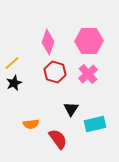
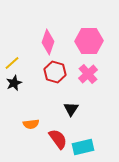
cyan rectangle: moved 12 px left, 23 px down
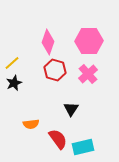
red hexagon: moved 2 px up
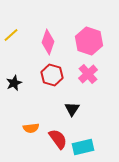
pink hexagon: rotated 20 degrees clockwise
yellow line: moved 1 px left, 28 px up
red hexagon: moved 3 px left, 5 px down
black triangle: moved 1 px right
orange semicircle: moved 4 px down
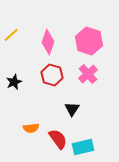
black star: moved 1 px up
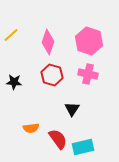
pink cross: rotated 36 degrees counterclockwise
black star: rotated 28 degrees clockwise
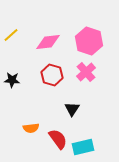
pink diamond: rotated 65 degrees clockwise
pink cross: moved 2 px left, 2 px up; rotated 36 degrees clockwise
black star: moved 2 px left, 2 px up
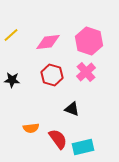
black triangle: rotated 42 degrees counterclockwise
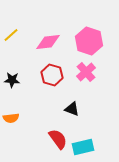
orange semicircle: moved 20 px left, 10 px up
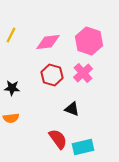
yellow line: rotated 21 degrees counterclockwise
pink cross: moved 3 px left, 1 px down
black star: moved 8 px down
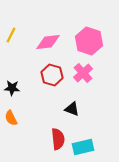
orange semicircle: rotated 70 degrees clockwise
red semicircle: rotated 30 degrees clockwise
